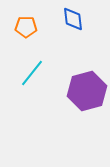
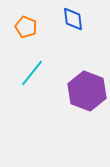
orange pentagon: rotated 20 degrees clockwise
purple hexagon: rotated 24 degrees counterclockwise
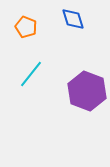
blue diamond: rotated 10 degrees counterclockwise
cyan line: moved 1 px left, 1 px down
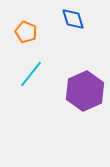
orange pentagon: moved 5 px down
purple hexagon: moved 2 px left; rotated 15 degrees clockwise
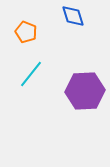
blue diamond: moved 3 px up
purple hexagon: rotated 21 degrees clockwise
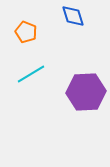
cyan line: rotated 20 degrees clockwise
purple hexagon: moved 1 px right, 1 px down
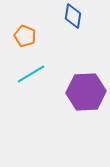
blue diamond: rotated 25 degrees clockwise
orange pentagon: moved 1 px left, 4 px down
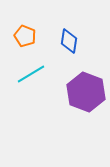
blue diamond: moved 4 px left, 25 px down
purple hexagon: rotated 24 degrees clockwise
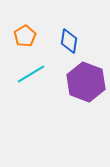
orange pentagon: rotated 20 degrees clockwise
purple hexagon: moved 10 px up
